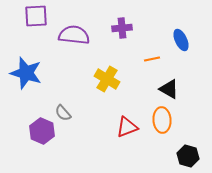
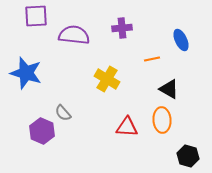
red triangle: rotated 25 degrees clockwise
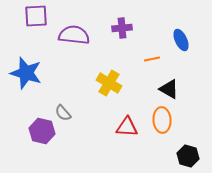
yellow cross: moved 2 px right, 4 px down
purple hexagon: rotated 10 degrees counterclockwise
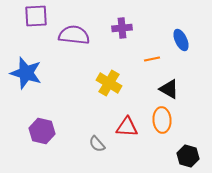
gray semicircle: moved 34 px right, 31 px down
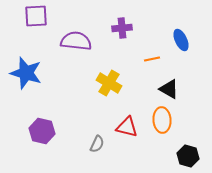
purple semicircle: moved 2 px right, 6 px down
red triangle: rotated 10 degrees clockwise
gray semicircle: rotated 114 degrees counterclockwise
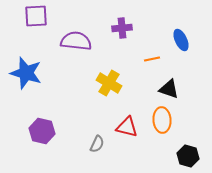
black triangle: rotated 10 degrees counterclockwise
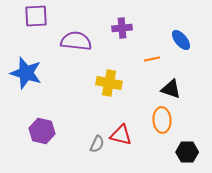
blue ellipse: rotated 15 degrees counterclockwise
yellow cross: rotated 20 degrees counterclockwise
black triangle: moved 2 px right
red triangle: moved 6 px left, 8 px down
black hexagon: moved 1 px left, 4 px up; rotated 15 degrees counterclockwise
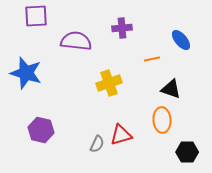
yellow cross: rotated 30 degrees counterclockwise
purple hexagon: moved 1 px left, 1 px up
red triangle: rotated 30 degrees counterclockwise
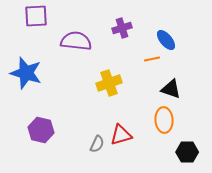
purple cross: rotated 12 degrees counterclockwise
blue ellipse: moved 15 px left
orange ellipse: moved 2 px right
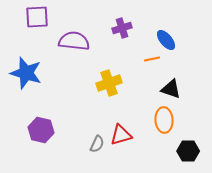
purple square: moved 1 px right, 1 px down
purple semicircle: moved 2 px left
black hexagon: moved 1 px right, 1 px up
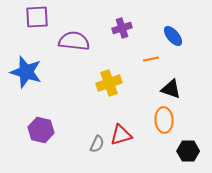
blue ellipse: moved 7 px right, 4 px up
orange line: moved 1 px left
blue star: moved 1 px up
